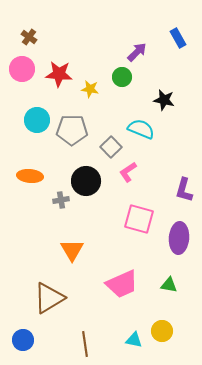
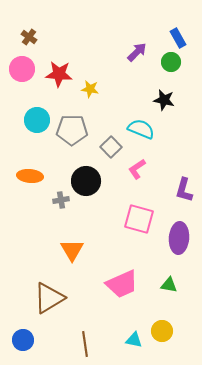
green circle: moved 49 px right, 15 px up
pink L-shape: moved 9 px right, 3 px up
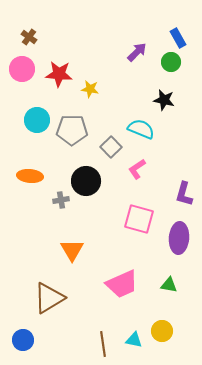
purple L-shape: moved 4 px down
brown line: moved 18 px right
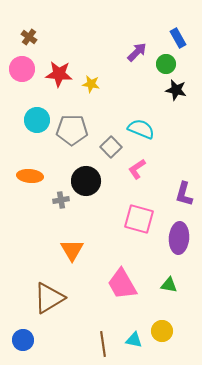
green circle: moved 5 px left, 2 px down
yellow star: moved 1 px right, 5 px up
black star: moved 12 px right, 10 px up
pink trapezoid: rotated 84 degrees clockwise
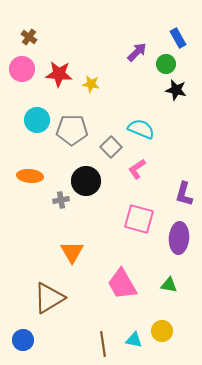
orange triangle: moved 2 px down
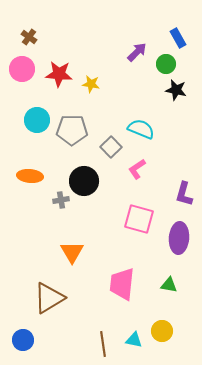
black circle: moved 2 px left
pink trapezoid: rotated 36 degrees clockwise
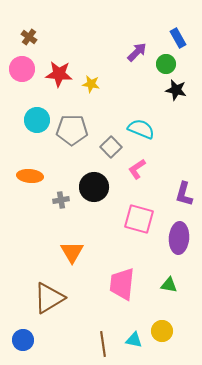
black circle: moved 10 px right, 6 px down
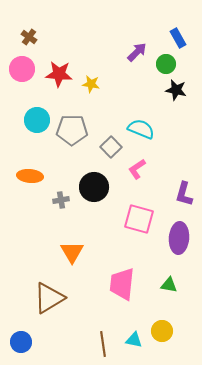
blue circle: moved 2 px left, 2 px down
